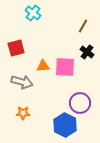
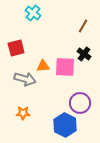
black cross: moved 3 px left, 2 px down
gray arrow: moved 3 px right, 3 px up
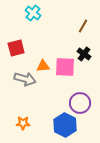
orange star: moved 10 px down
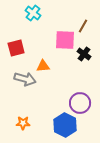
pink square: moved 27 px up
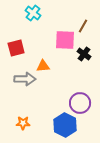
gray arrow: rotated 15 degrees counterclockwise
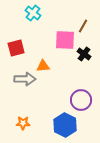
purple circle: moved 1 px right, 3 px up
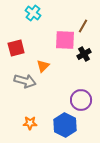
black cross: rotated 24 degrees clockwise
orange triangle: rotated 40 degrees counterclockwise
gray arrow: moved 2 px down; rotated 15 degrees clockwise
orange star: moved 7 px right
